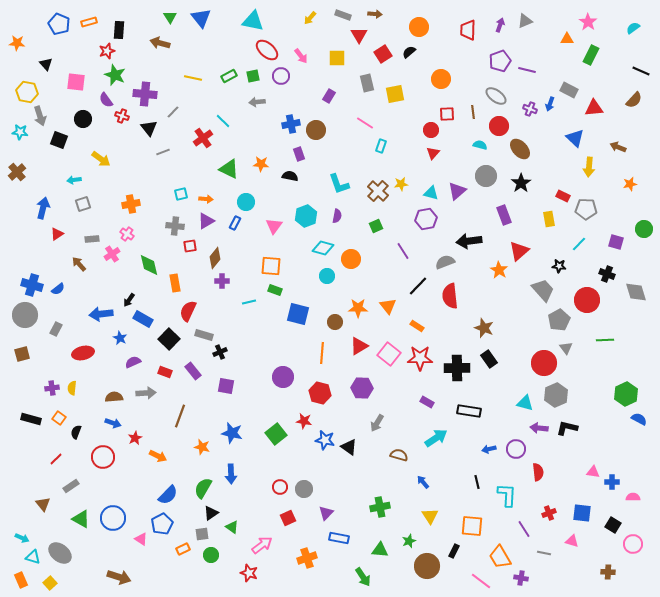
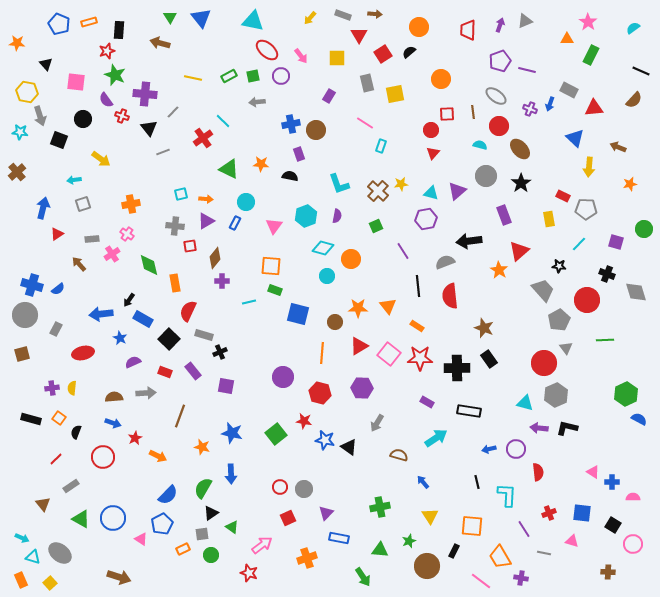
black line at (418, 286): rotated 50 degrees counterclockwise
pink triangle at (593, 472): rotated 24 degrees clockwise
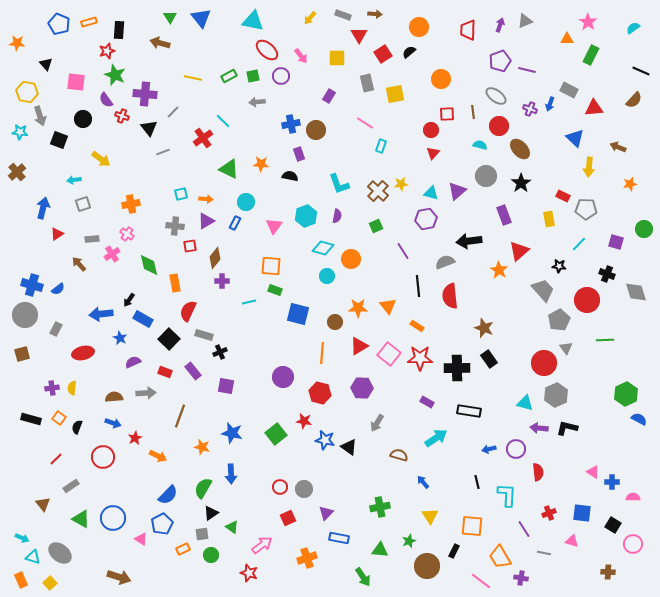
black semicircle at (76, 432): moved 1 px right, 5 px up
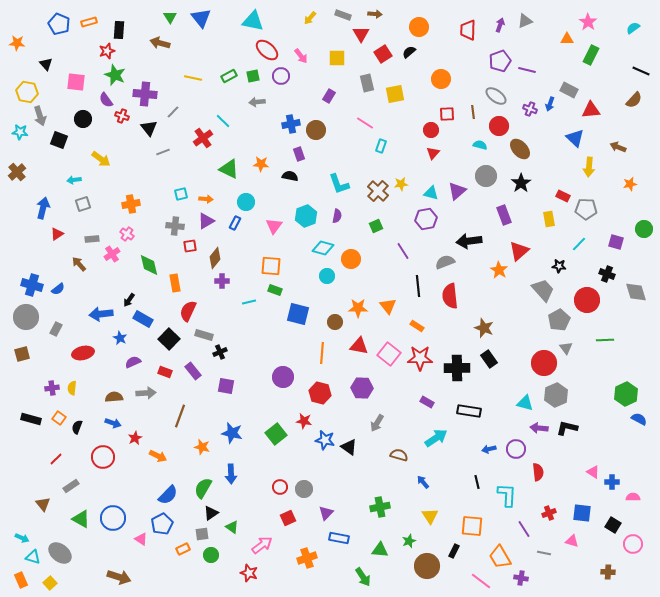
red triangle at (359, 35): moved 2 px right, 1 px up
red triangle at (594, 108): moved 3 px left, 2 px down
gray circle at (25, 315): moved 1 px right, 2 px down
red triangle at (359, 346): rotated 42 degrees clockwise
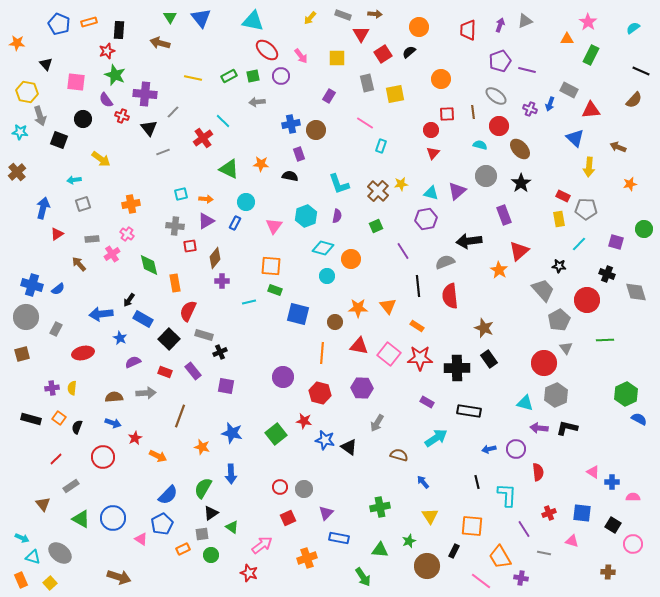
yellow rectangle at (549, 219): moved 10 px right
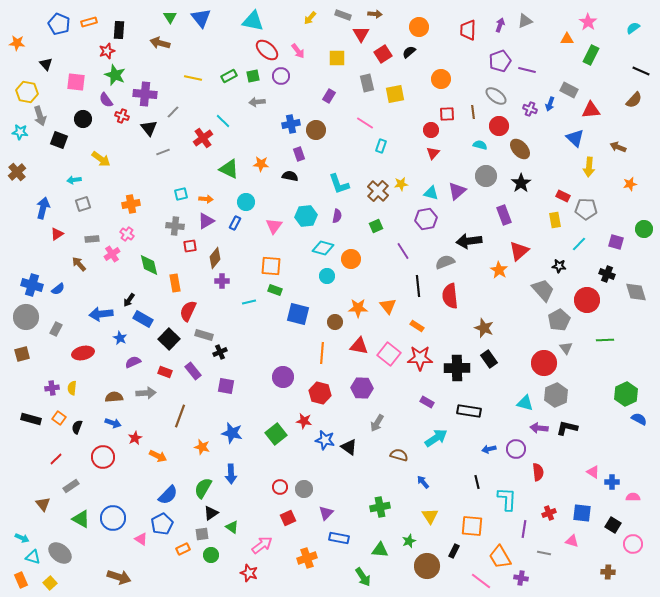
pink arrow at (301, 56): moved 3 px left, 5 px up
cyan hexagon at (306, 216): rotated 15 degrees clockwise
yellow rectangle at (559, 219): moved 4 px left, 1 px down
cyan L-shape at (507, 495): moved 4 px down
purple line at (524, 529): rotated 42 degrees clockwise
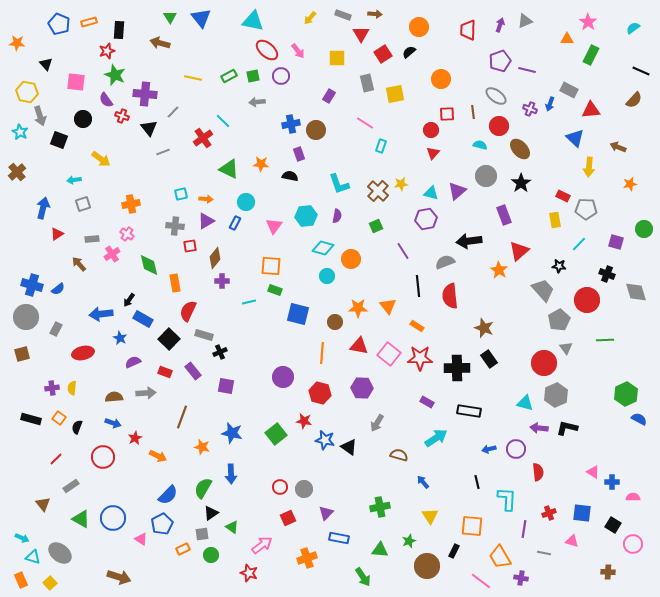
cyan star at (20, 132): rotated 21 degrees clockwise
brown line at (180, 416): moved 2 px right, 1 px down
